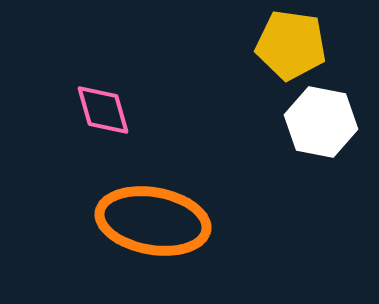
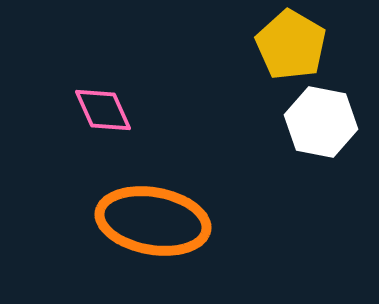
yellow pentagon: rotated 22 degrees clockwise
pink diamond: rotated 8 degrees counterclockwise
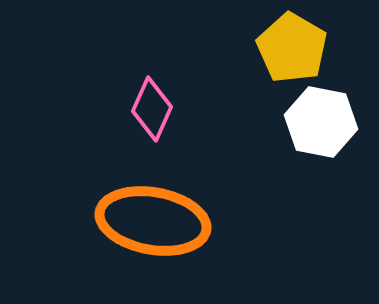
yellow pentagon: moved 1 px right, 3 px down
pink diamond: moved 49 px right, 1 px up; rotated 48 degrees clockwise
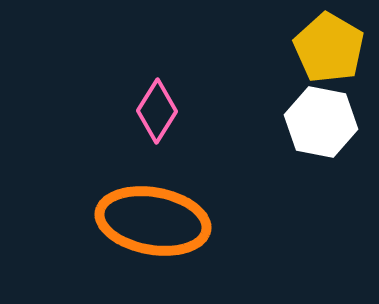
yellow pentagon: moved 37 px right
pink diamond: moved 5 px right, 2 px down; rotated 8 degrees clockwise
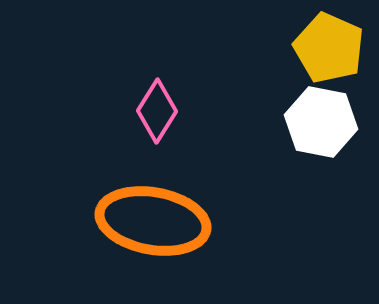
yellow pentagon: rotated 6 degrees counterclockwise
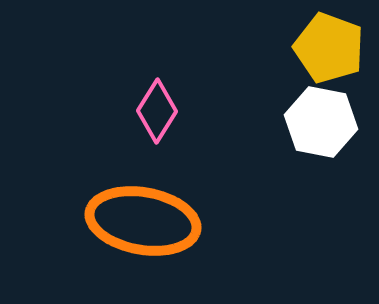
yellow pentagon: rotated 4 degrees counterclockwise
orange ellipse: moved 10 px left
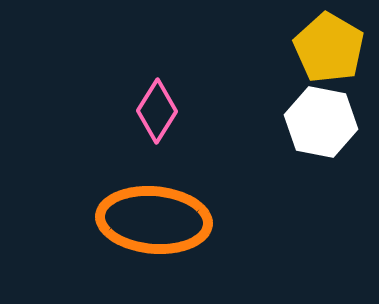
yellow pentagon: rotated 10 degrees clockwise
orange ellipse: moved 11 px right, 1 px up; rotated 5 degrees counterclockwise
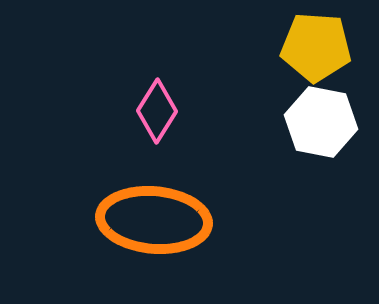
yellow pentagon: moved 13 px left, 1 px up; rotated 26 degrees counterclockwise
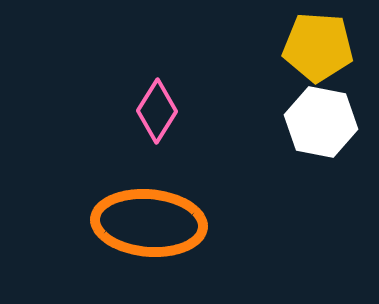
yellow pentagon: moved 2 px right
orange ellipse: moved 5 px left, 3 px down
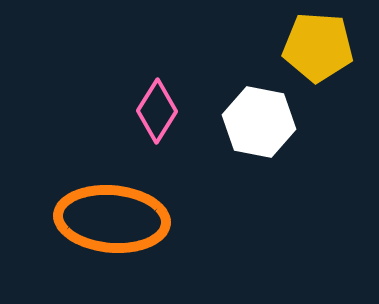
white hexagon: moved 62 px left
orange ellipse: moved 37 px left, 4 px up
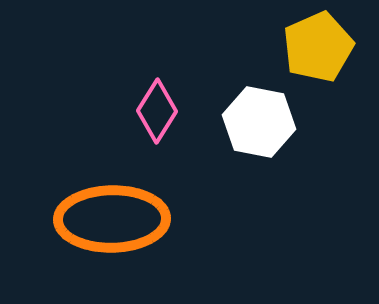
yellow pentagon: rotated 28 degrees counterclockwise
orange ellipse: rotated 6 degrees counterclockwise
